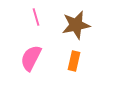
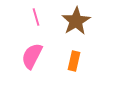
brown star: moved 4 px up; rotated 20 degrees counterclockwise
pink semicircle: moved 1 px right, 2 px up
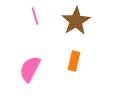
pink line: moved 1 px left, 1 px up
pink semicircle: moved 2 px left, 13 px down
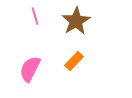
orange rectangle: rotated 30 degrees clockwise
